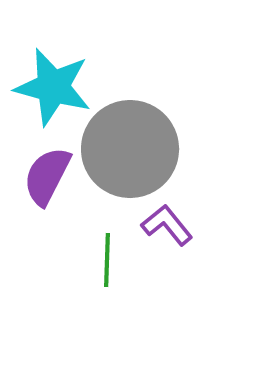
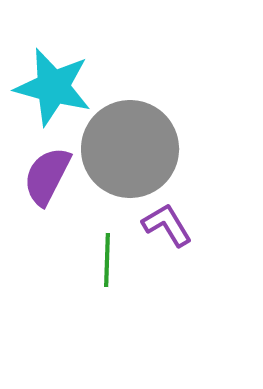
purple L-shape: rotated 8 degrees clockwise
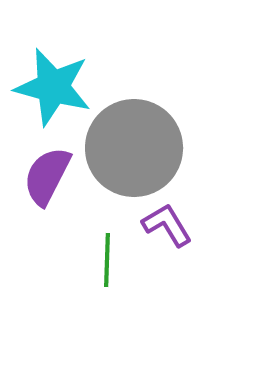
gray circle: moved 4 px right, 1 px up
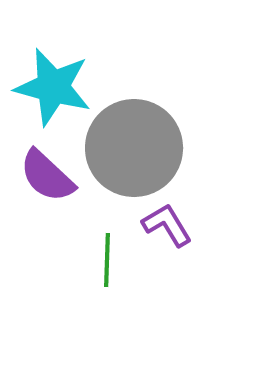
purple semicircle: rotated 74 degrees counterclockwise
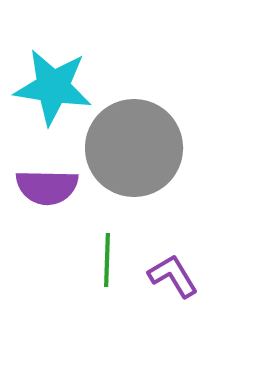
cyan star: rotated 6 degrees counterclockwise
purple semicircle: moved 11 px down; rotated 42 degrees counterclockwise
purple L-shape: moved 6 px right, 51 px down
